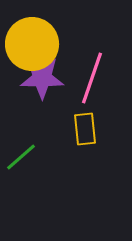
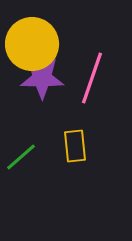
yellow rectangle: moved 10 px left, 17 px down
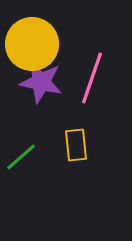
purple star: moved 1 px left, 4 px down; rotated 12 degrees clockwise
yellow rectangle: moved 1 px right, 1 px up
